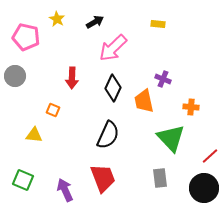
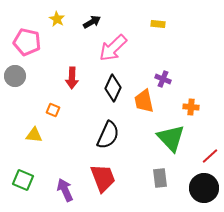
black arrow: moved 3 px left
pink pentagon: moved 1 px right, 5 px down
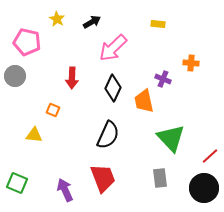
orange cross: moved 44 px up
green square: moved 6 px left, 3 px down
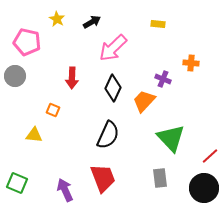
orange trapezoid: rotated 55 degrees clockwise
